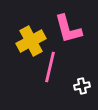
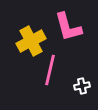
pink L-shape: moved 2 px up
pink line: moved 3 px down
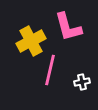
white cross: moved 4 px up
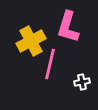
pink L-shape: rotated 32 degrees clockwise
pink line: moved 6 px up
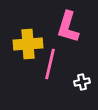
yellow cross: moved 3 px left, 3 px down; rotated 24 degrees clockwise
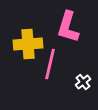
white cross: moved 1 px right; rotated 28 degrees counterclockwise
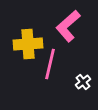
pink L-shape: moved 1 px up; rotated 32 degrees clockwise
